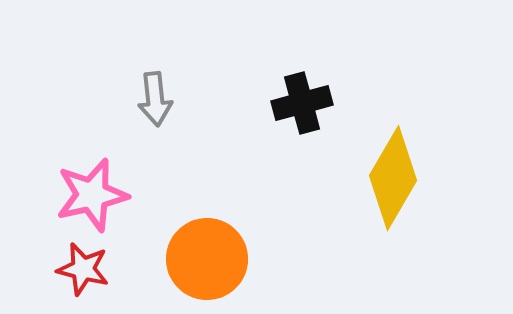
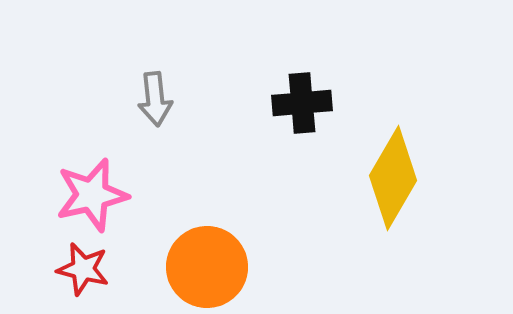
black cross: rotated 10 degrees clockwise
orange circle: moved 8 px down
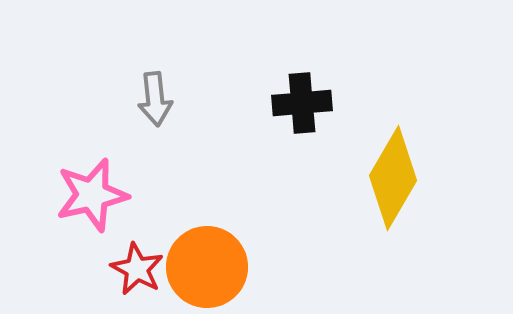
red star: moved 54 px right; rotated 14 degrees clockwise
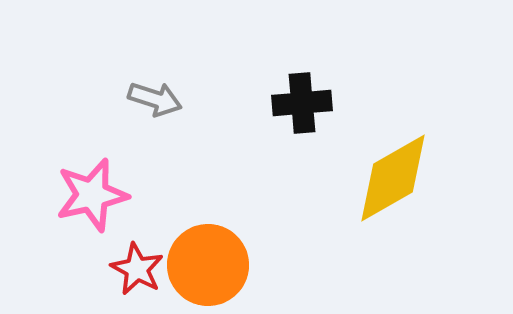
gray arrow: rotated 66 degrees counterclockwise
yellow diamond: rotated 30 degrees clockwise
orange circle: moved 1 px right, 2 px up
